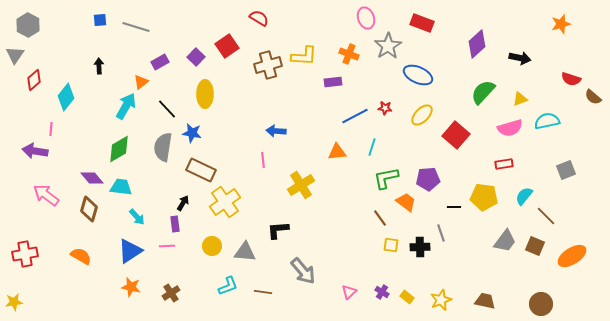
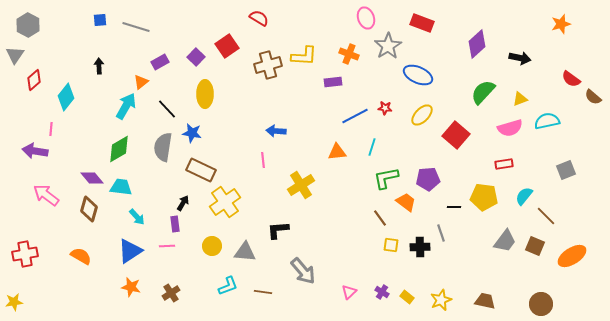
red semicircle at (571, 79): rotated 18 degrees clockwise
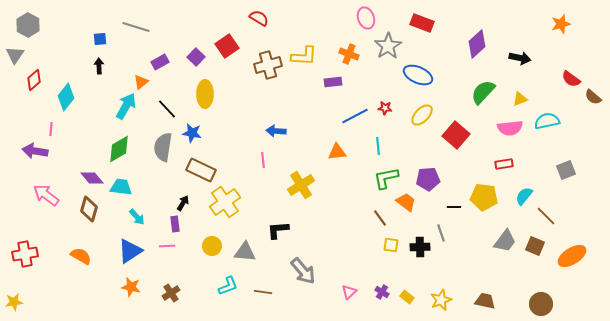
blue square at (100, 20): moved 19 px down
pink semicircle at (510, 128): rotated 10 degrees clockwise
cyan line at (372, 147): moved 6 px right, 1 px up; rotated 24 degrees counterclockwise
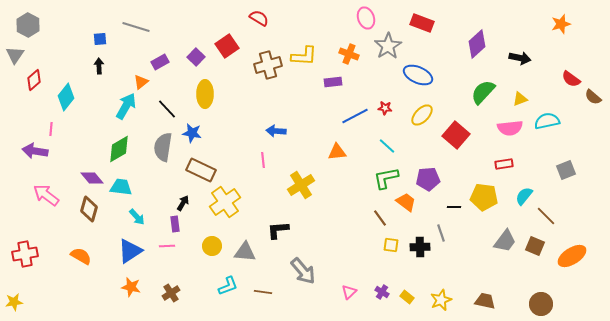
cyan line at (378, 146): moved 9 px right; rotated 42 degrees counterclockwise
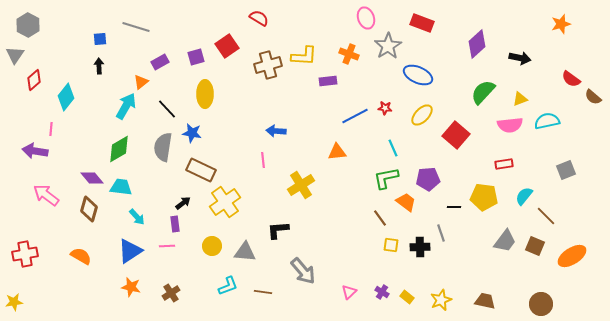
purple square at (196, 57): rotated 30 degrees clockwise
purple rectangle at (333, 82): moved 5 px left, 1 px up
pink semicircle at (510, 128): moved 3 px up
cyan line at (387, 146): moved 6 px right, 2 px down; rotated 24 degrees clockwise
black arrow at (183, 203): rotated 21 degrees clockwise
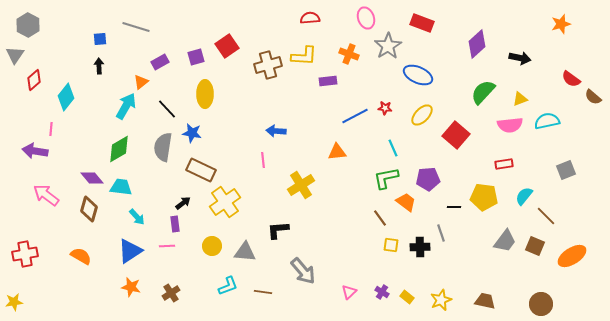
red semicircle at (259, 18): moved 51 px right; rotated 36 degrees counterclockwise
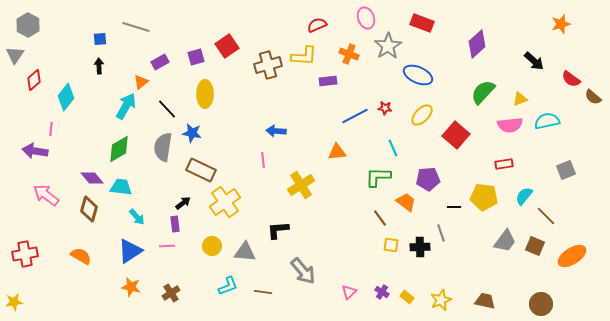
red semicircle at (310, 18): moved 7 px right, 7 px down; rotated 18 degrees counterclockwise
black arrow at (520, 58): moved 14 px right, 3 px down; rotated 30 degrees clockwise
green L-shape at (386, 178): moved 8 px left, 1 px up; rotated 12 degrees clockwise
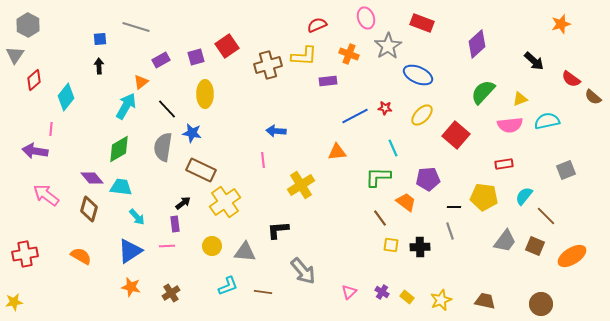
purple rectangle at (160, 62): moved 1 px right, 2 px up
gray line at (441, 233): moved 9 px right, 2 px up
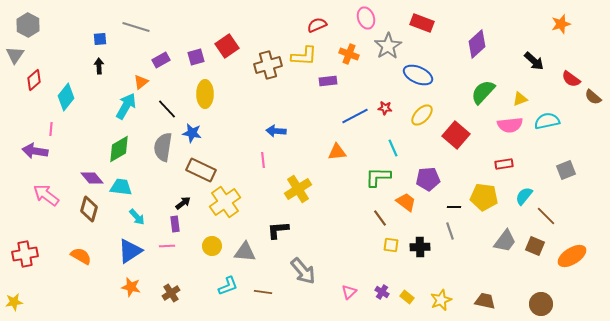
yellow cross at (301, 185): moved 3 px left, 4 px down
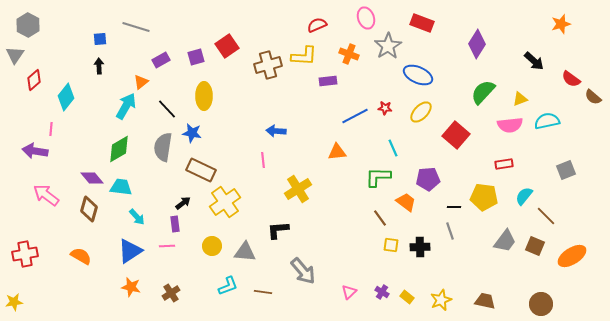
purple diamond at (477, 44): rotated 16 degrees counterclockwise
yellow ellipse at (205, 94): moved 1 px left, 2 px down
yellow ellipse at (422, 115): moved 1 px left, 3 px up
